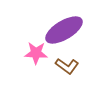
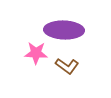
purple ellipse: rotated 33 degrees clockwise
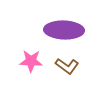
pink star: moved 5 px left, 8 px down
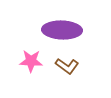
purple ellipse: moved 2 px left
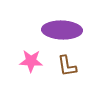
brown L-shape: rotated 45 degrees clockwise
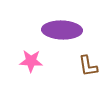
brown L-shape: moved 21 px right
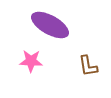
purple ellipse: moved 12 px left, 5 px up; rotated 27 degrees clockwise
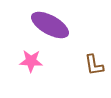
brown L-shape: moved 6 px right, 1 px up
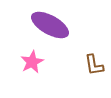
pink star: moved 1 px right, 1 px down; rotated 30 degrees counterclockwise
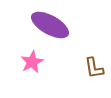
brown L-shape: moved 3 px down
